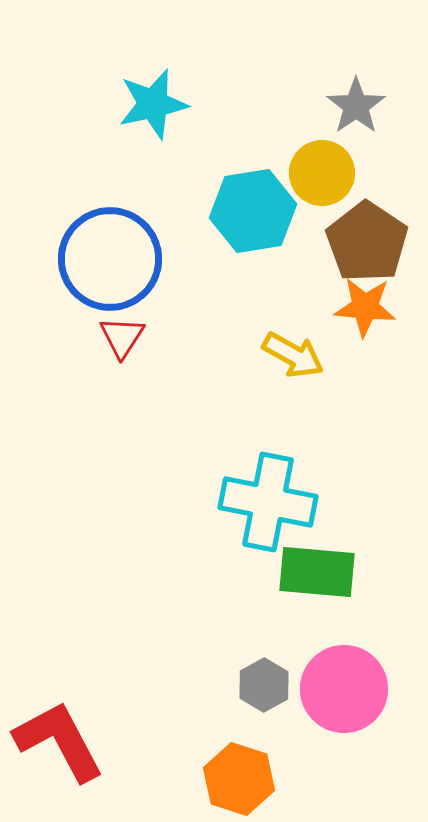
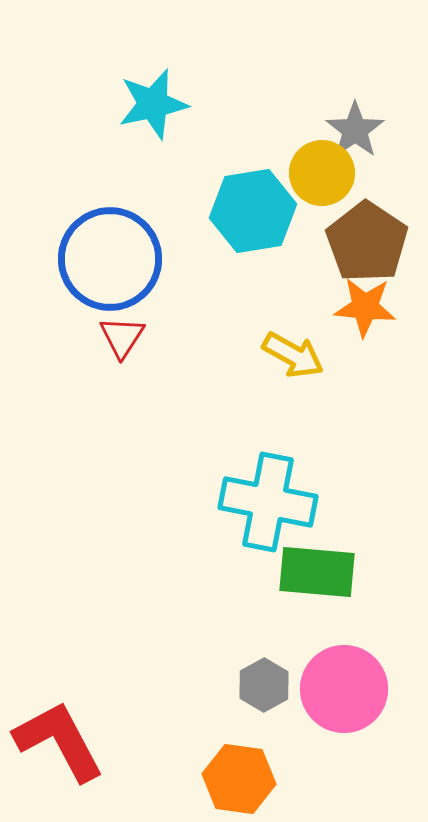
gray star: moved 1 px left, 24 px down
orange hexagon: rotated 10 degrees counterclockwise
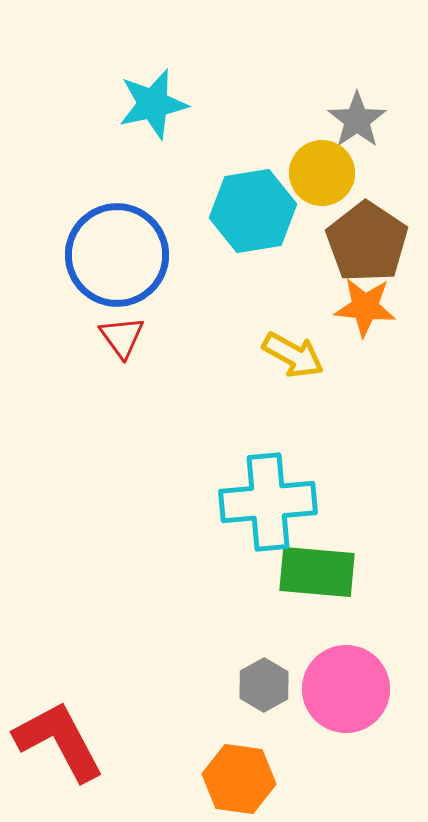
gray star: moved 2 px right, 10 px up
blue circle: moved 7 px right, 4 px up
red triangle: rotated 9 degrees counterclockwise
cyan cross: rotated 16 degrees counterclockwise
pink circle: moved 2 px right
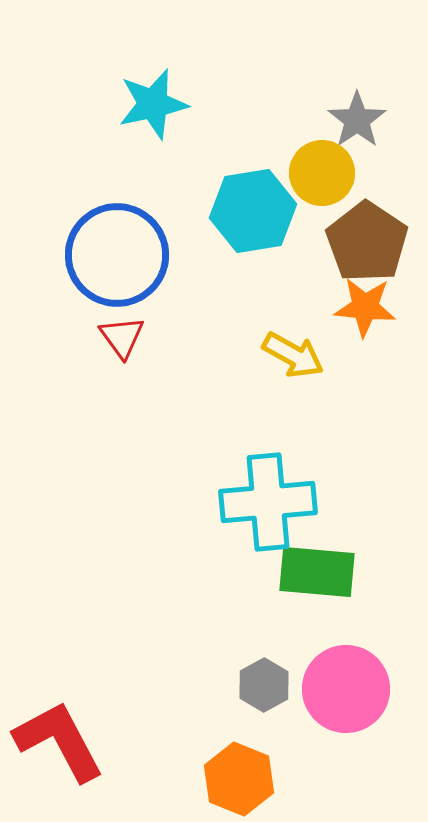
orange hexagon: rotated 14 degrees clockwise
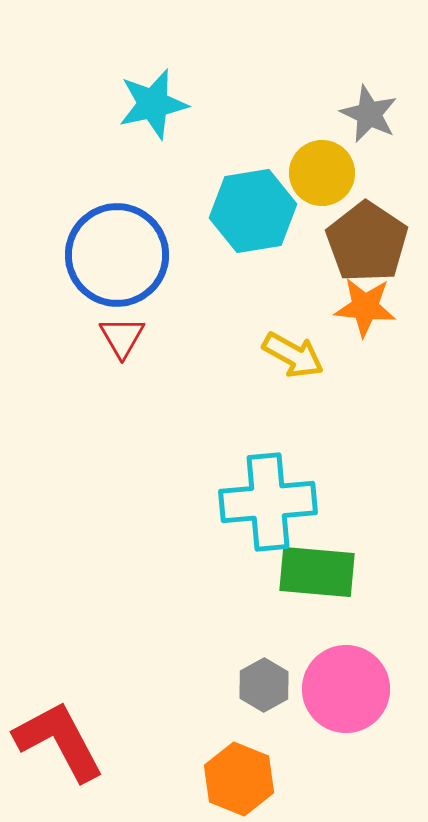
gray star: moved 12 px right, 6 px up; rotated 12 degrees counterclockwise
red triangle: rotated 6 degrees clockwise
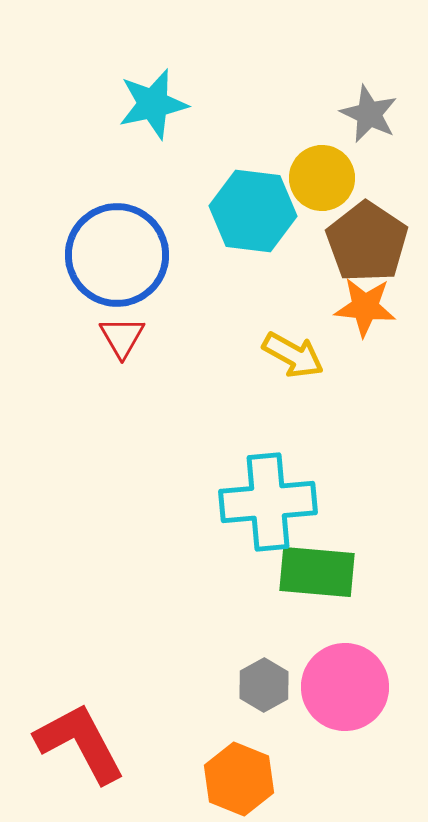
yellow circle: moved 5 px down
cyan hexagon: rotated 16 degrees clockwise
pink circle: moved 1 px left, 2 px up
red L-shape: moved 21 px right, 2 px down
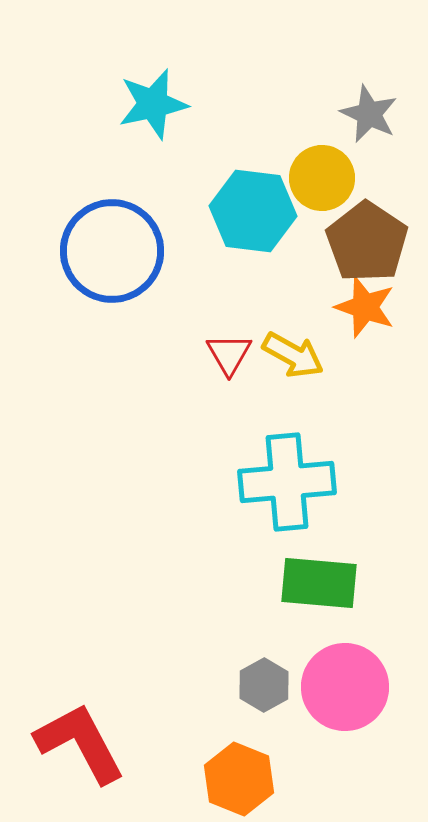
blue circle: moved 5 px left, 4 px up
orange star: rotated 14 degrees clockwise
red triangle: moved 107 px right, 17 px down
cyan cross: moved 19 px right, 20 px up
green rectangle: moved 2 px right, 11 px down
